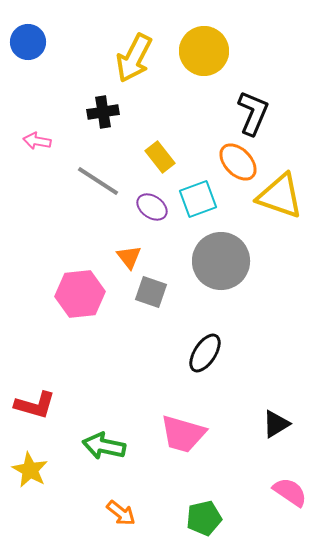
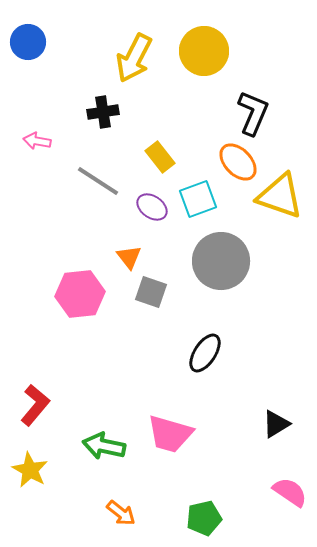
red L-shape: rotated 66 degrees counterclockwise
pink trapezoid: moved 13 px left
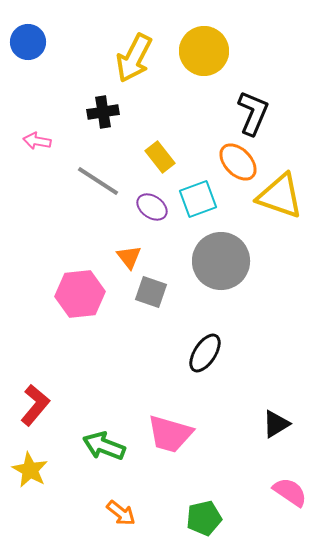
green arrow: rotated 9 degrees clockwise
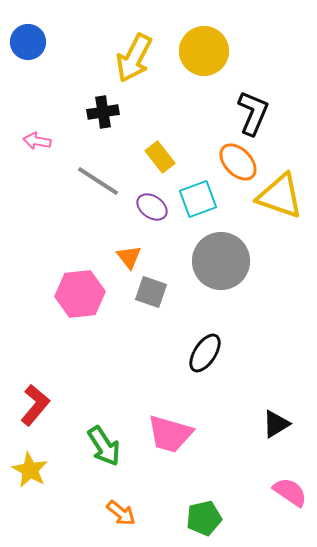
green arrow: rotated 144 degrees counterclockwise
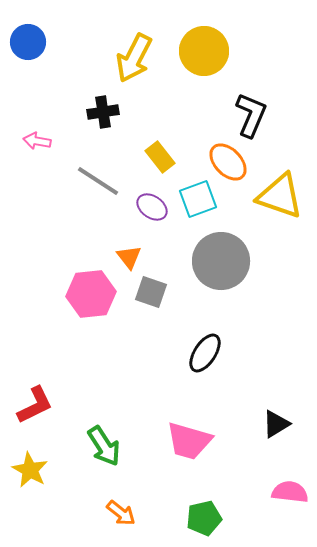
black L-shape: moved 2 px left, 2 px down
orange ellipse: moved 10 px left
pink hexagon: moved 11 px right
red L-shape: rotated 24 degrees clockwise
pink trapezoid: moved 19 px right, 7 px down
pink semicircle: rotated 27 degrees counterclockwise
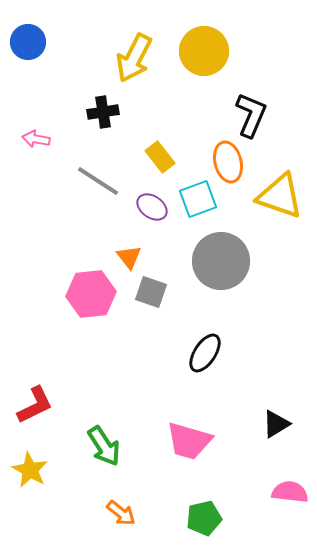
pink arrow: moved 1 px left, 2 px up
orange ellipse: rotated 30 degrees clockwise
